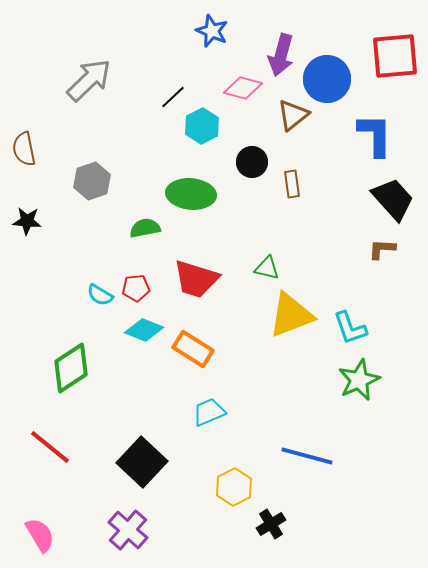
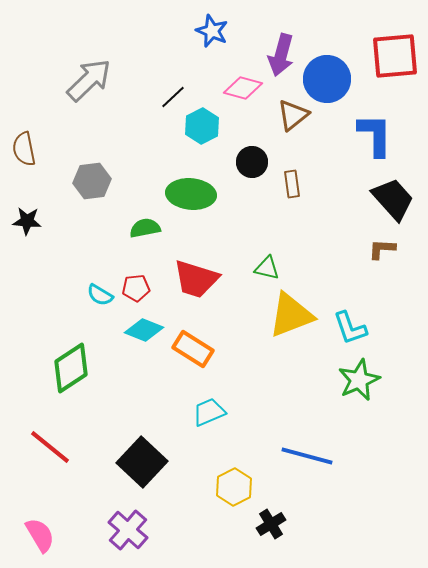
gray hexagon: rotated 12 degrees clockwise
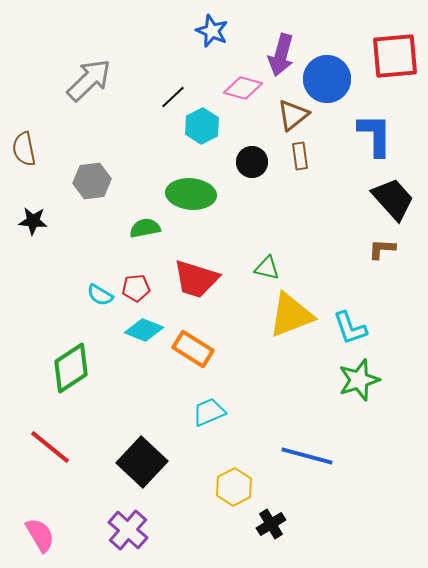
brown rectangle: moved 8 px right, 28 px up
black star: moved 6 px right
green star: rotated 6 degrees clockwise
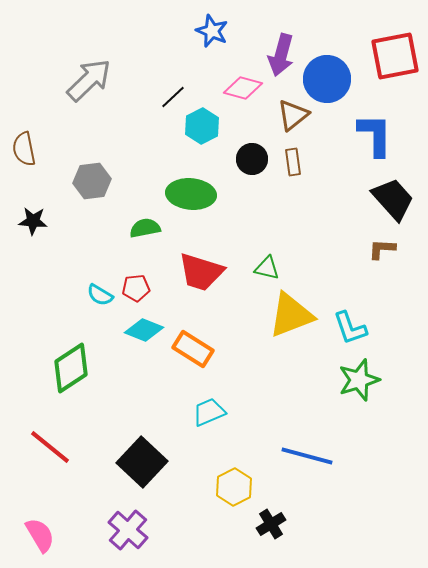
red square: rotated 6 degrees counterclockwise
brown rectangle: moved 7 px left, 6 px down
black circle: moved 3 px up
red trapezoid: moved 5 px right, 7 px up
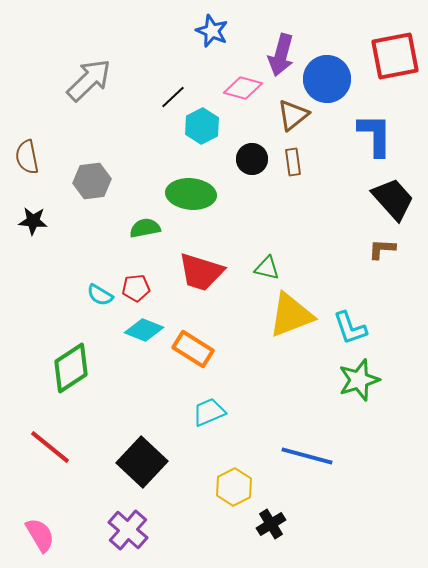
brown semicircle: moved 3 px right, 8 px down
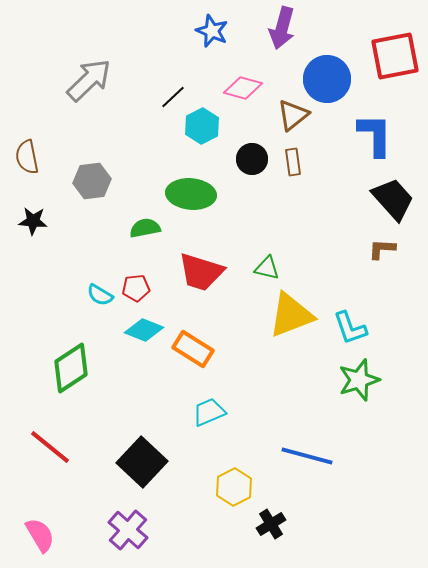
purple arrow: moved 1 px right, 27 px up
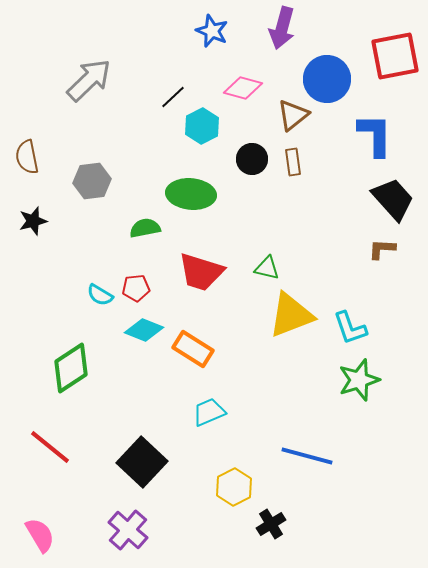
black star: rotated 20 degrees counterclockwise
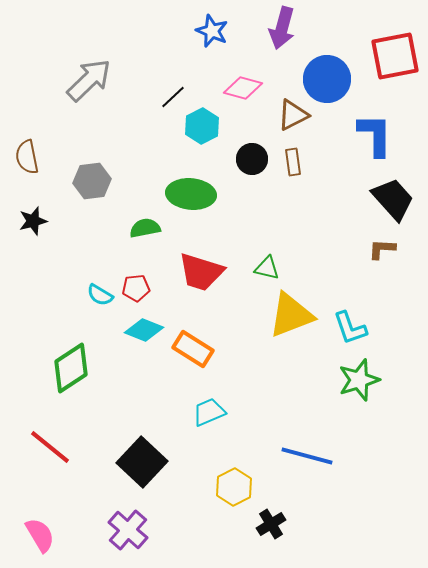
brown triangle: rotated 12 degrees clockwise
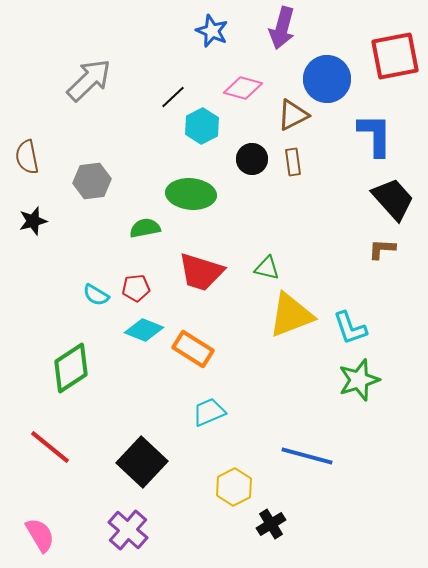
cyan semicircle: moved 4 px left
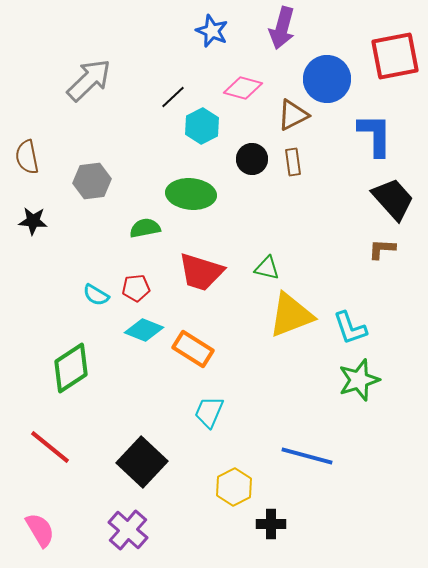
black star: rotated 20 degrees clockwise
cyan trapezoid: rotated 44 degrees counterclockwise
black cross: rotated 32 degrees clockwise
pink semicircle: moved 5 px up
